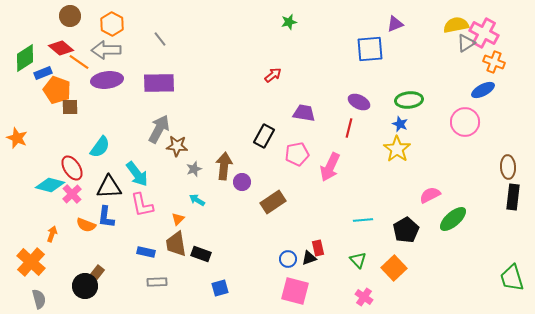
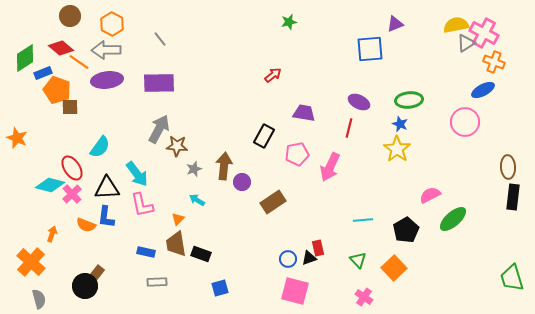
black triangle at (109, 187): moved 2 px left, 1 px down
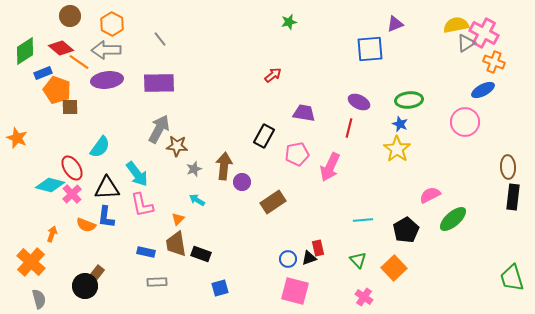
green diamond at (25, 58): moved 7 px up
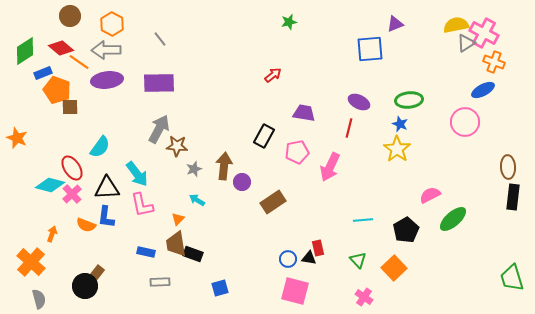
pink pentagon at (297, 154): moved 2 px up
black rectangle at (201, 254): moved 8 px left
black triangle at (309, 258): rotated 28 degrees clockwise
gray rectangle at (157, 282): moved 3 px right
